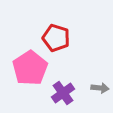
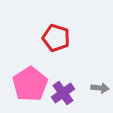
pink pentagon: moved 16 px down
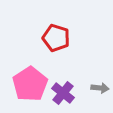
purple cross: rotated 15 degrees counterclockwise
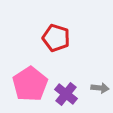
purple cross: moved 3 px right, 1 px down
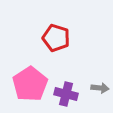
purple cross: rotated 25 degrees counterclockwise
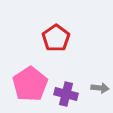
red pentagon: rotated 20 degrees clockwise
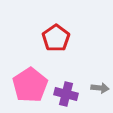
pink pentagon: moved 1 px down
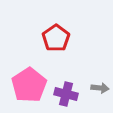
pink pentagon: moved 1 px left
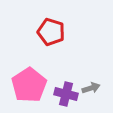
red pentagon: moved 5 px left, 6 px up; rotated 20 degrees counterclockwise
gray arrow: moved 9 px left; rotated 24 degrees counterclockwise
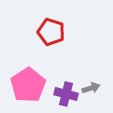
pink pentagon: moved 1 px left
